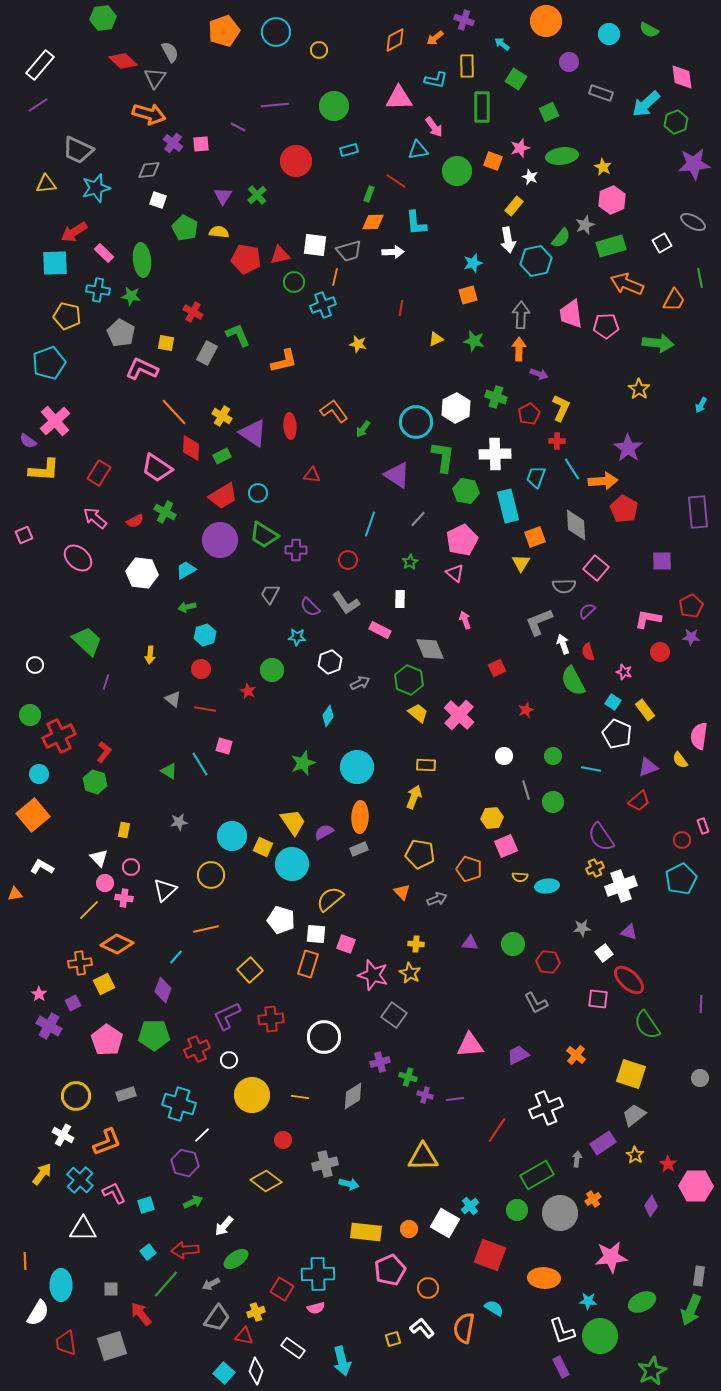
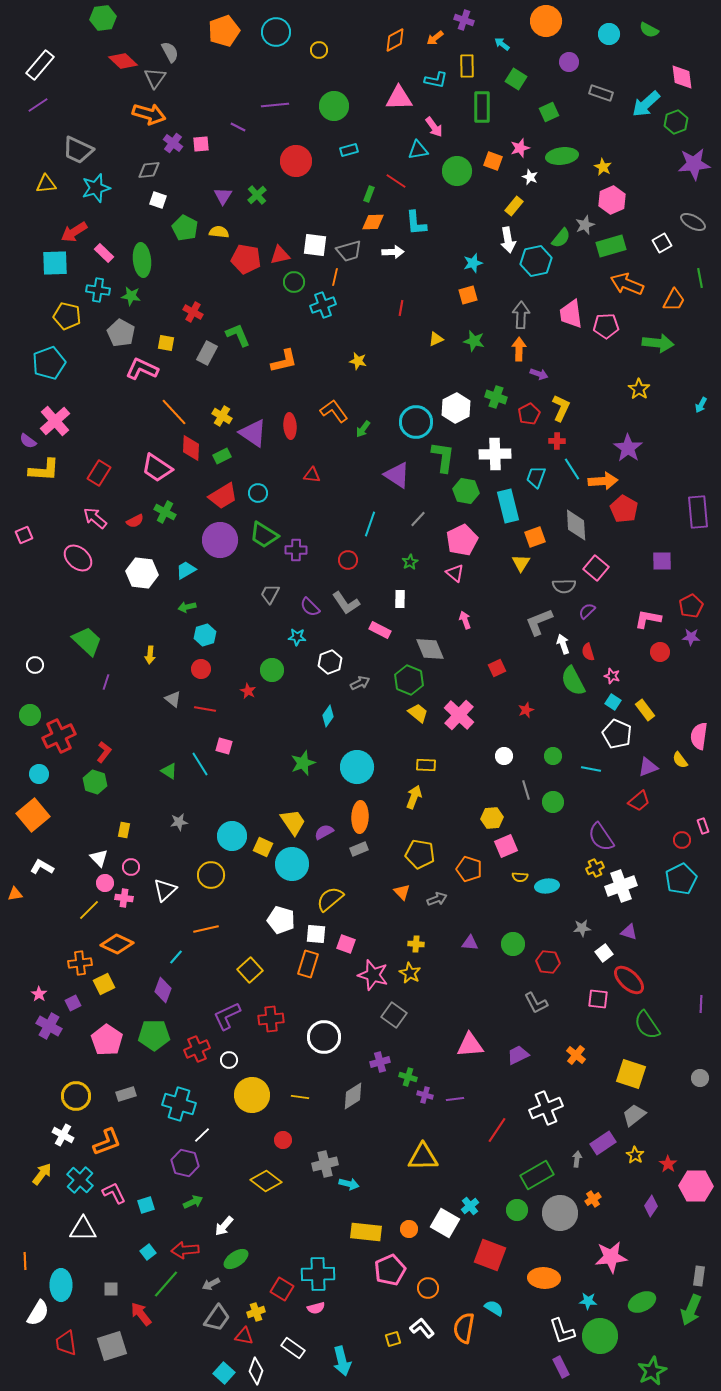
yellow star at (358, 344): moved 17 px down
pink star at (624, 672): moved 12 px left, 4 px down
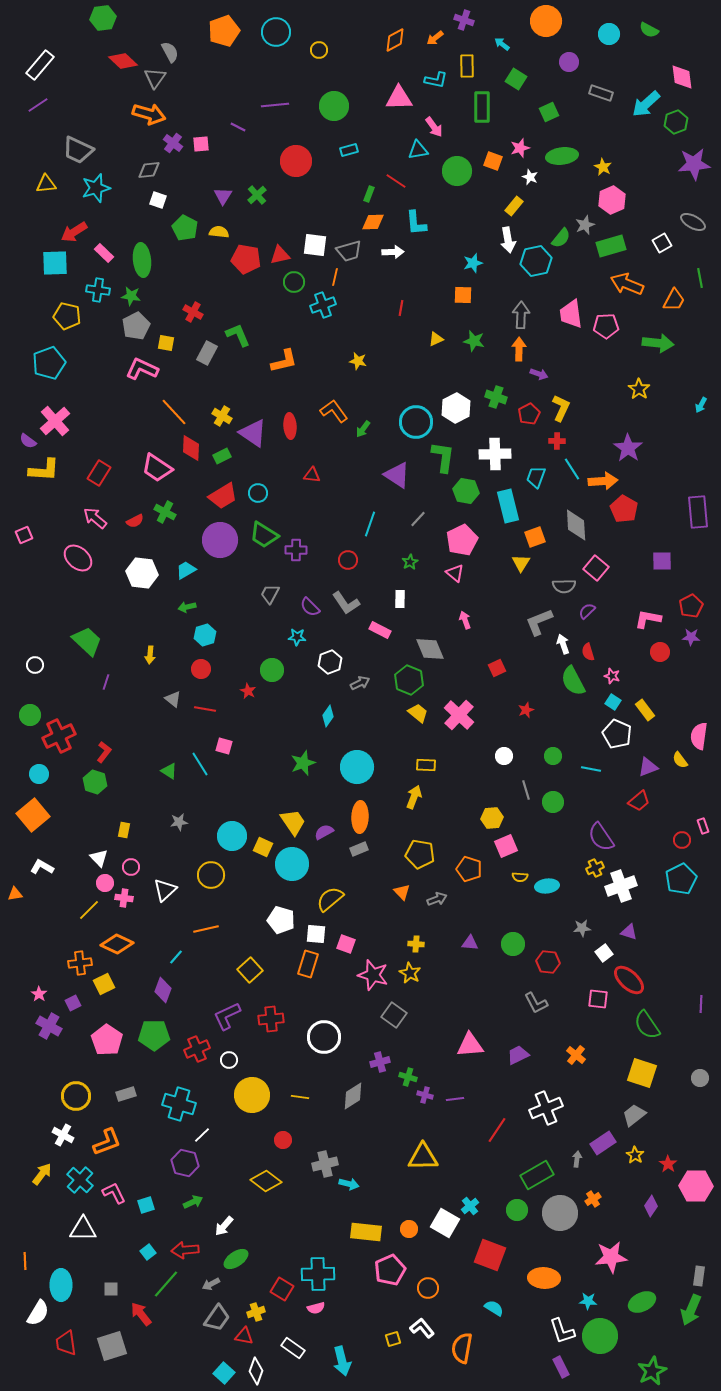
orange square at (468, 295): moved 5 px left; rotated 18 degrees clockwise
gray pentagon at (121, 333): moved 15 px right, 7 px up; rotated 16 degrees clockwise
yellow square at (631, 1074): moved 11 px right, 1 px up
orange semicircle at (464, 1328): moved 2 px left, 20 px down
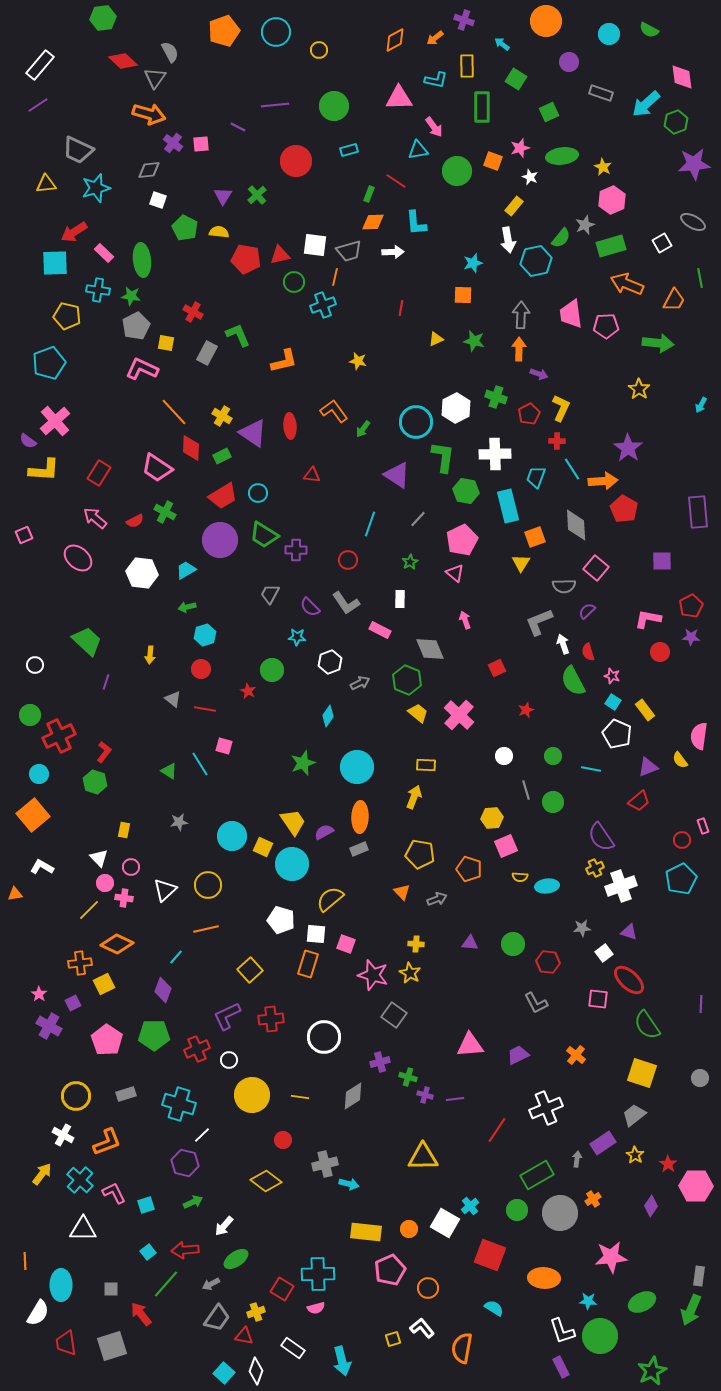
green hexagon at (409, 680): moved 2 px left
yellow circle at (211, 875): moved 3 px left, 10 px down
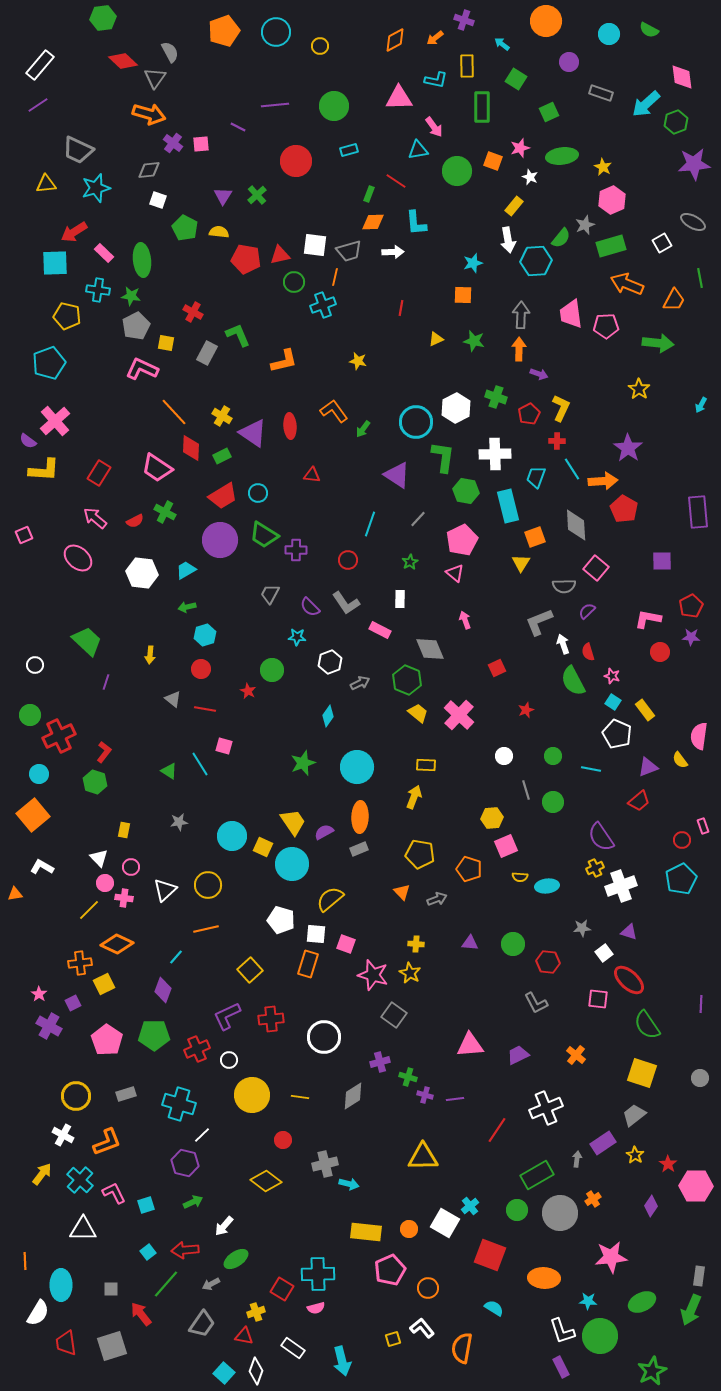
yellow circle at (319, 50): moved 1 px right, 4 px up
cyan hexagon at (536, 261): rotated 8 degrees clockwise
gray trapezoid at (217, 1318): moved 15 px left, 6 px down
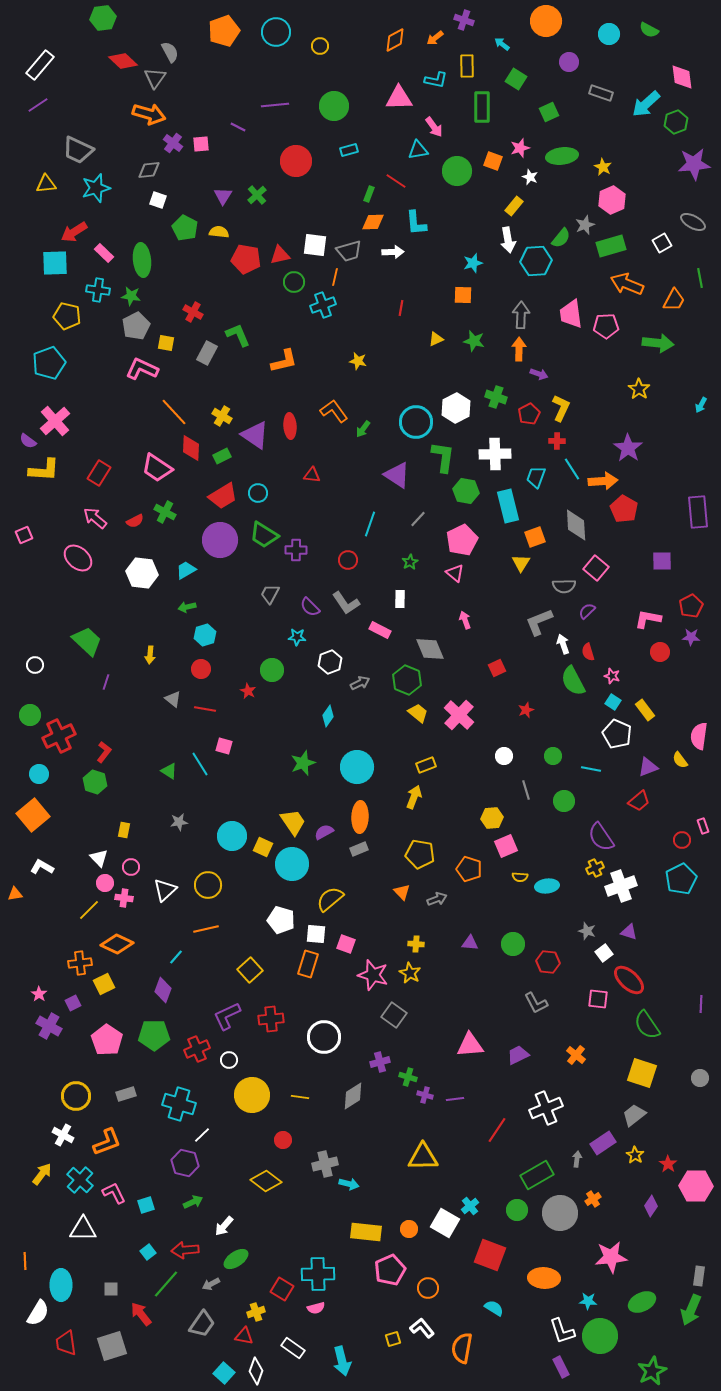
purple triangle at (253, 433): moved 2 px right, 2 px down
yellow rectangle at (426, 765): rotated 24 degrees counterclockwise
green circle at (553, 802): moved 11 px right, 1 px up
gray star at (582, 928): moved 5 px right, 3 px down; rotated 24 degrees clockwise
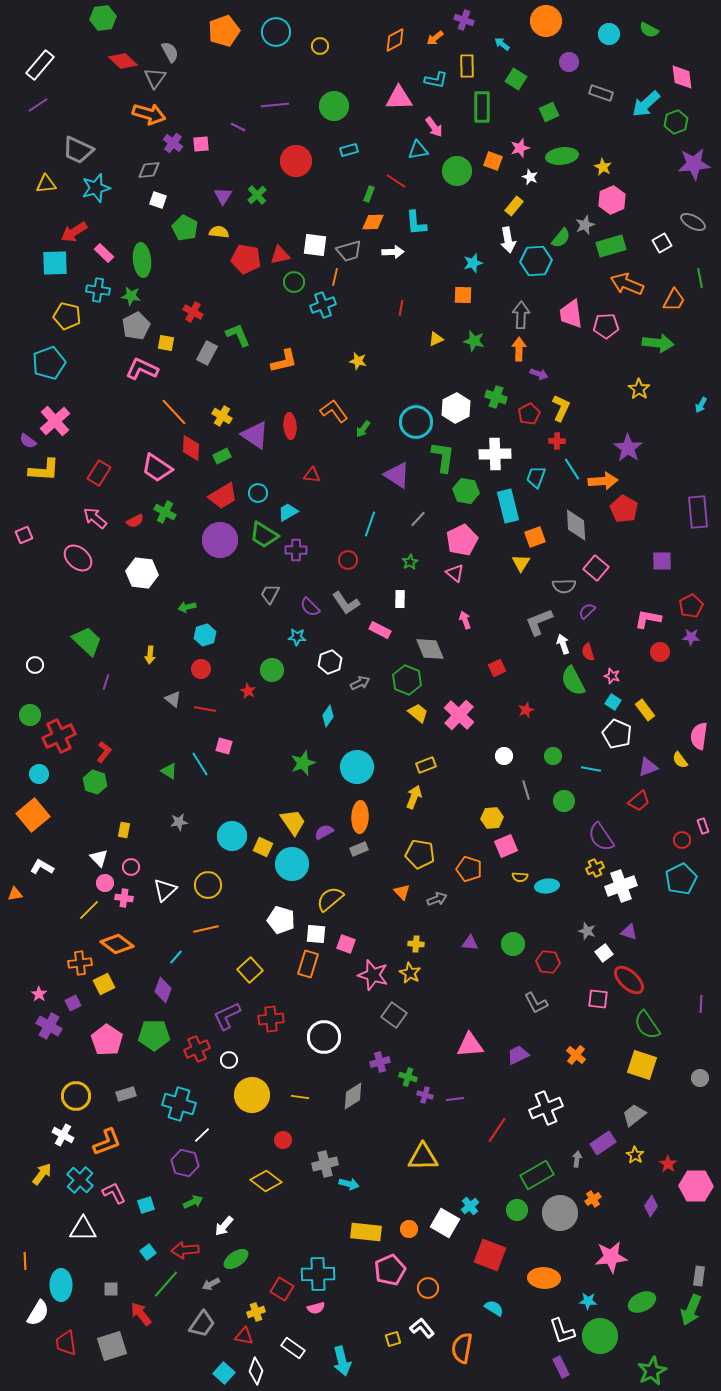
cyan trapezoid at (186, 570): moved 102 px right, 58 px up
orange diamond at (117, 944): rotated 12 degrees clockwise
yellow square at (642, 1073): moved 8 px up
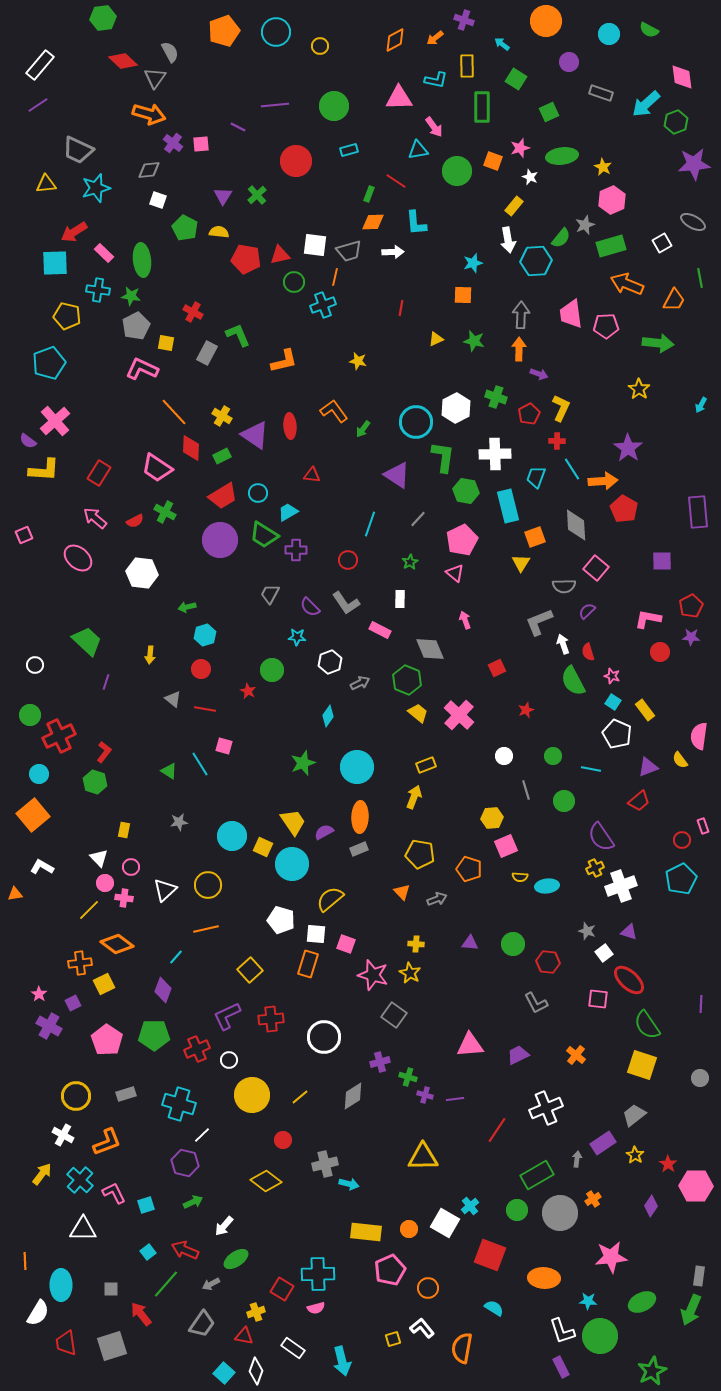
yellow line at (300, 1097): rotated 48 degrees counterclockwise
red arrow at (185, 1250): rotated 28 degrees clockwise
